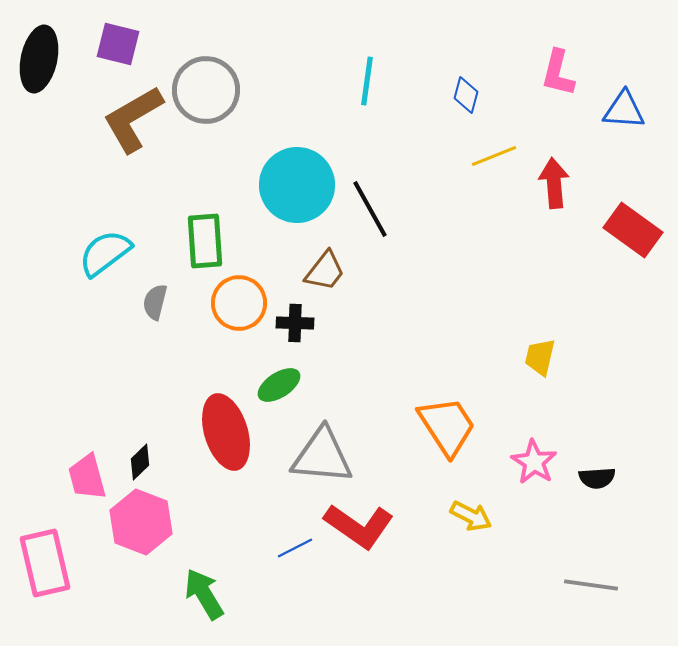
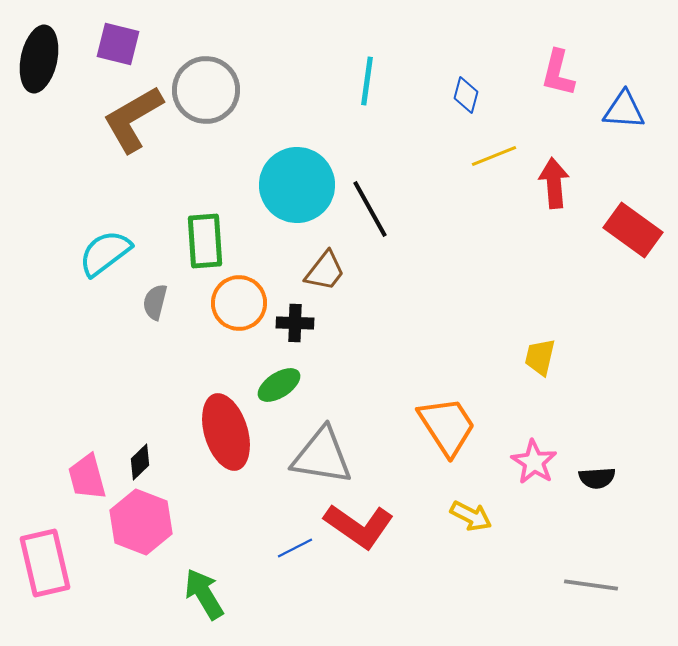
gray triangle: rotated 4 degrees clockwise
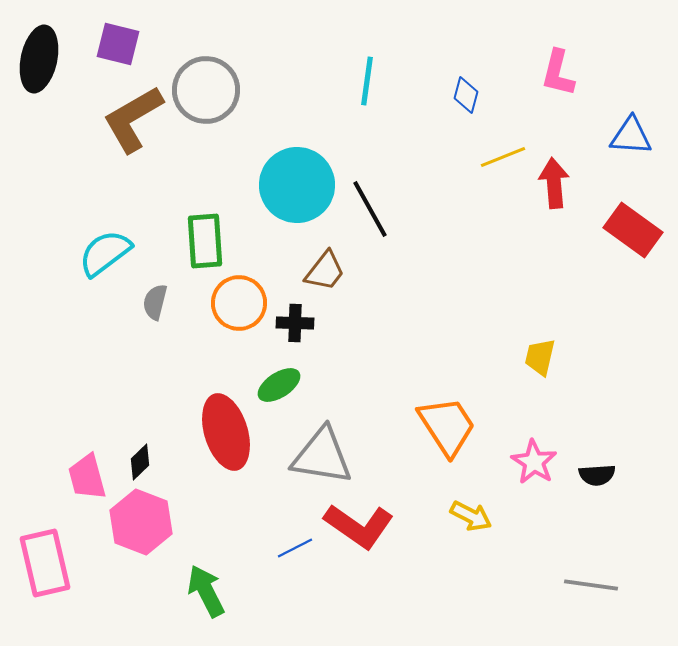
blue triangle: moved 7 px right, 26 px down
yellow line: moved 9 px right, 1 px down
black semicircle: moved 3 px up
green arrow: moved 2 px right, 3 px up; rotated 4 degrees clockwise
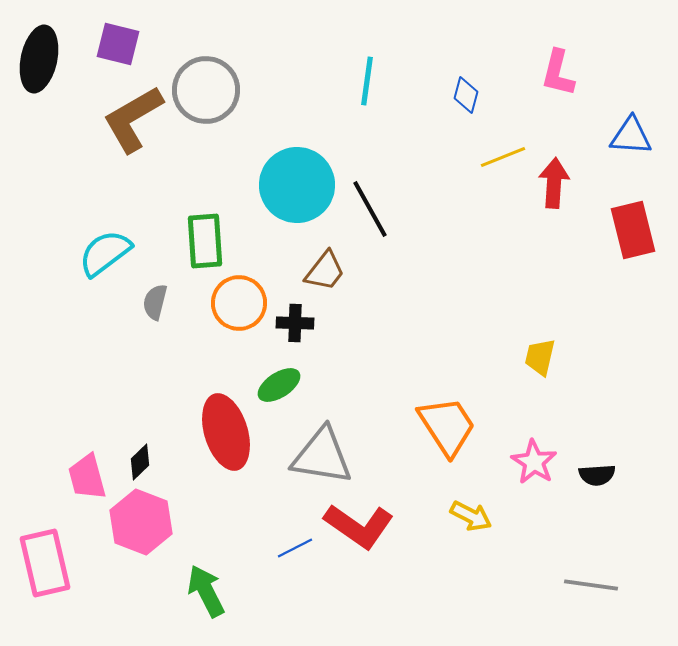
red arrow: rotated 9 degrees clockwise
red rectangle: rotated 40 degrees clockwise
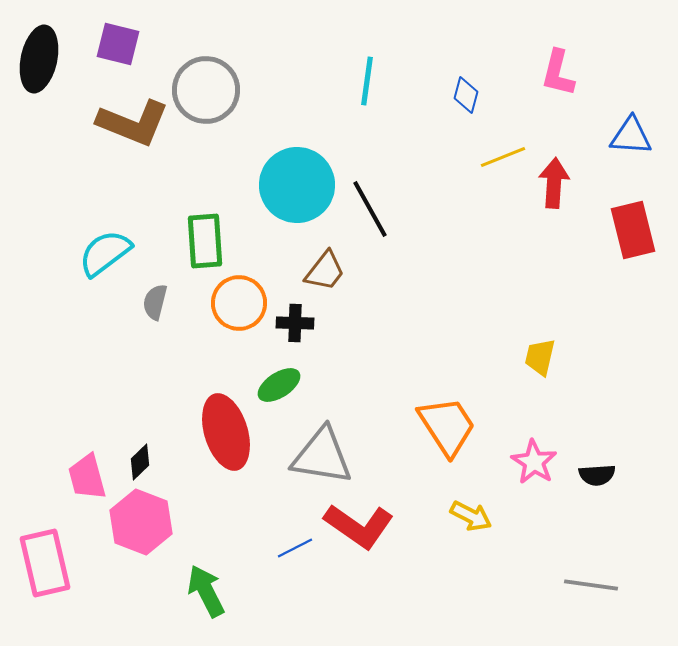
brown L-shape: moved 4 px down; rotated 128 degrees counterclockwise
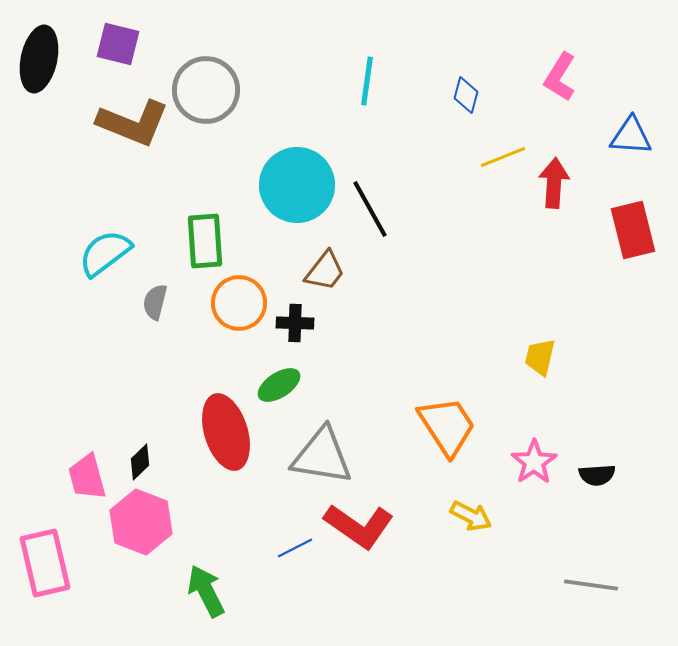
pink L-shape: moved 2 px right, 4 px down; rotated 18 degrees clockwise
pink star: rotated 6 degrees clockwise
